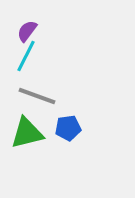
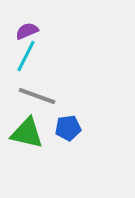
purple semicircle: rotated 30 degrees clockwise
green triangle: rotated 27 degrees clockwise
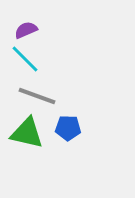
purple semicircle: moved 1 px left, 1 px up
cyan line: moved 1 px left, 3 px down; rotated 72 degrees counterclockwise
blue pentagon: rotated 10 degrees clockwise
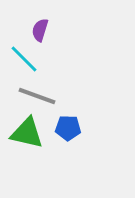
purple semicircle: moved 14 px right; rotated 50 degrees counterclockwise
cyan line: moved 1 px left
